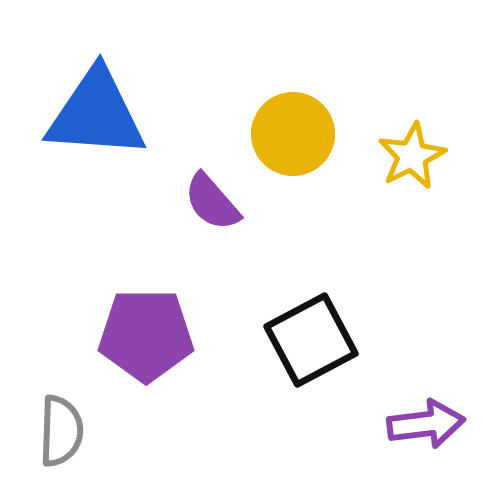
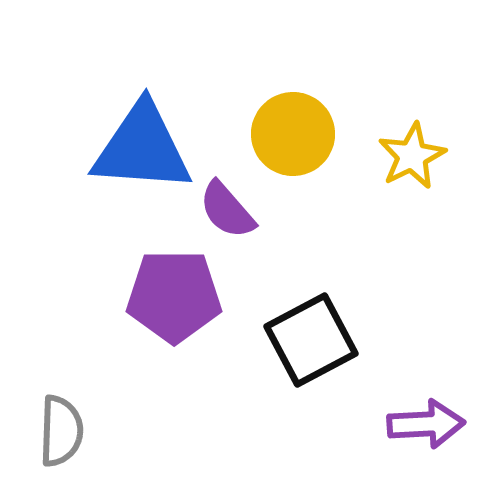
blue triangle: moved 46 px right, 34 px down
purple semicircle: moved 15 px right, 8 px down
purple pentagon: moved 28 px right, 39 px up
purple arrow: rotated 4 degrees clockwise
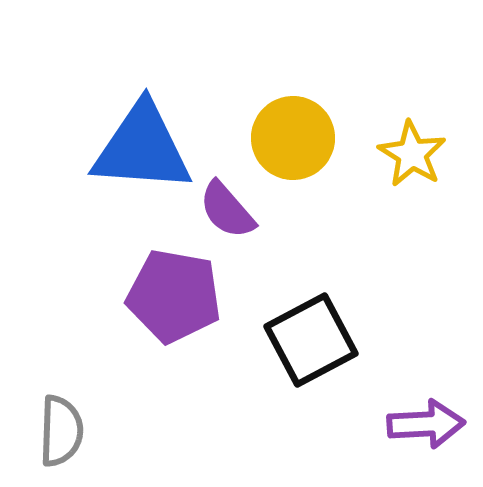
yellow circle: moved 4 px down
yellow star: moved 2 px up; rotated 14 degrees counterclockwise
purple pentagon: rotated 10 degrees clockwise
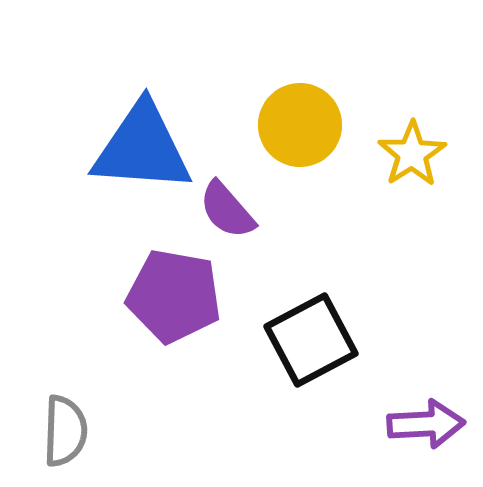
yellow circle: moved 7 px right, 13 px up
yellow star: rotated 8 degrees clockwise
gray semicircle: moved 4 px right
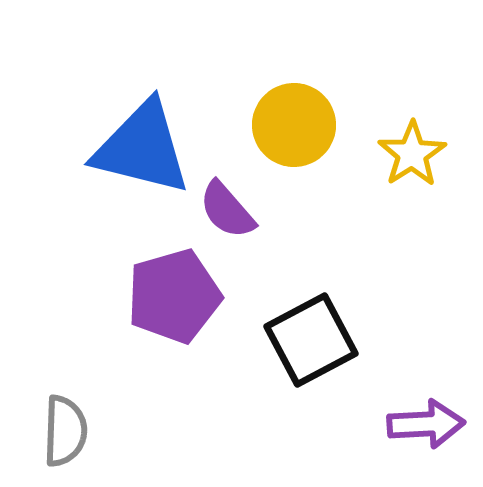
yellow circle: moved 6 px left
blue triangle: rotated 10 degrees clockwise
purple pentagon: rotated 26 degrees counterclockwise
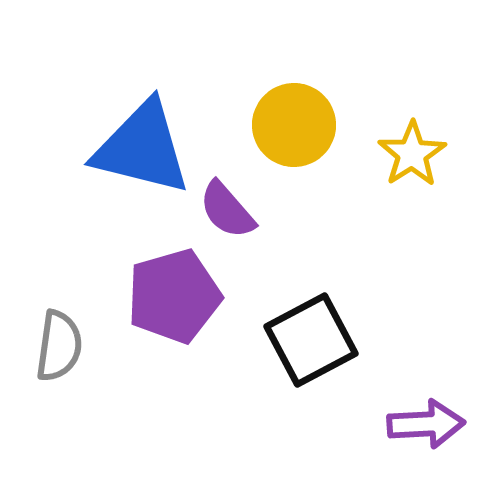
gray semicircle: moved 6 px left, 85 px up; rotated 6 degrees clockwise
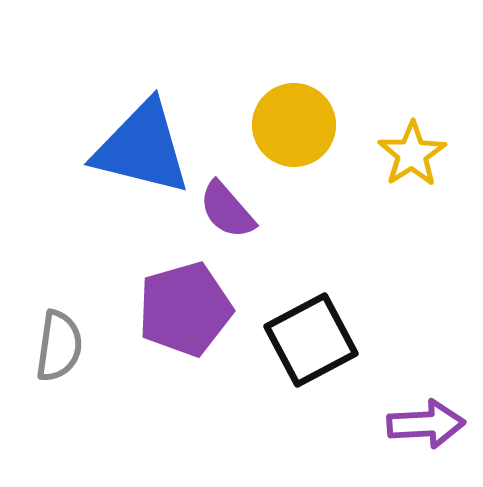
purple pentagon: moved 11 px right, 13 px down
